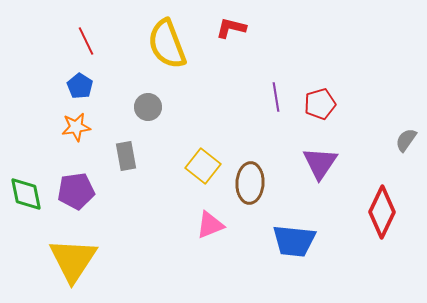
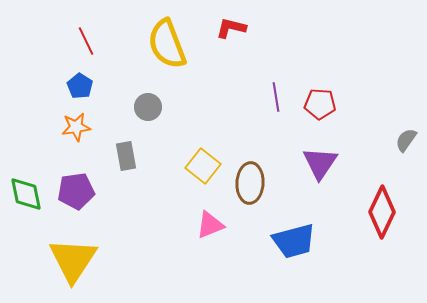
red pentagon: rotated 20 degrees clockwise
blue trapezoid: rotated 21 degrees counterclockwise
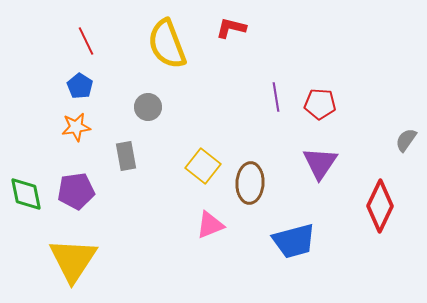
red diamond: moved 2 px left, 6 px up
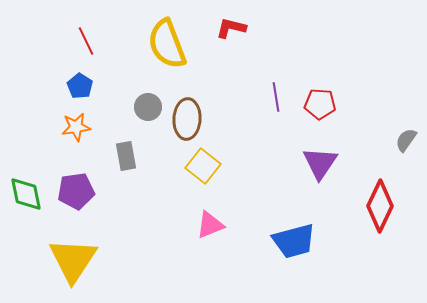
brown ellipse: moved 63 px left, 64 px up
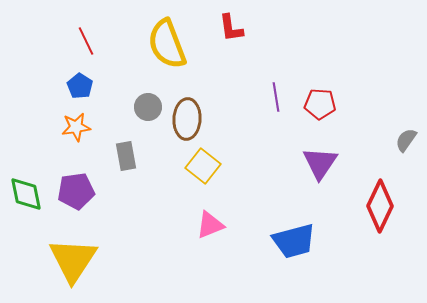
red L-shape: rotated 112 degrees counterclockwise
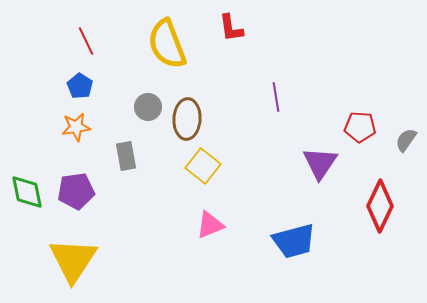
red pentagon: moved 40 px right, 23 px down
green diamond: moved 1 px right, 2 px up
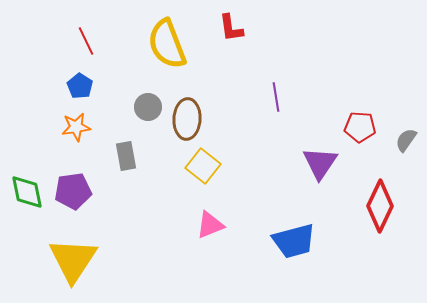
purple pentagon: moved 3 px left
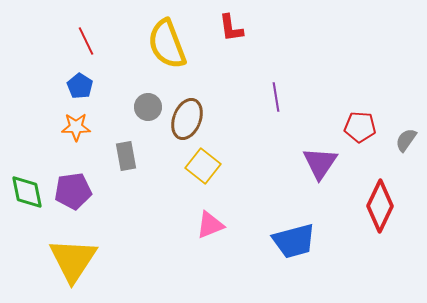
brown ellipse: rotated 18 degrees clockwise
orange star: rotated 8 degrees clockwise
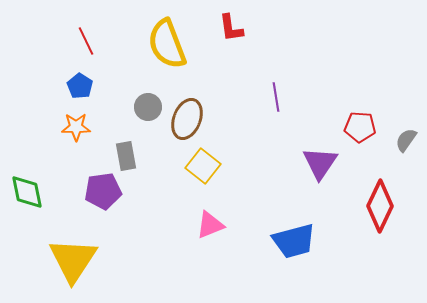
purple pentagon: moved 30 px right
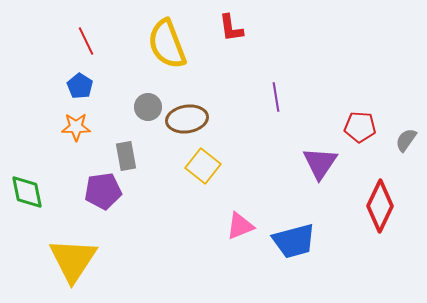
brown ellipse: rotated 60 degrees clockwise
pink triangle: moved 30 px right, 1 px down
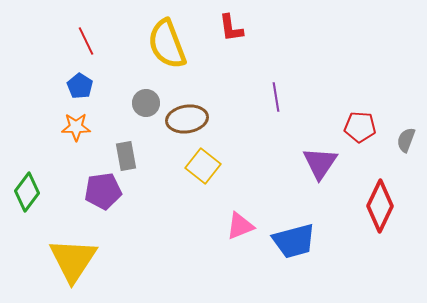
gray circle: moved 2 px left, 4 px up
gray semicircle: rotated 15 degrees counterclockwise
green diamond: rotated 48 degrees clockwise
